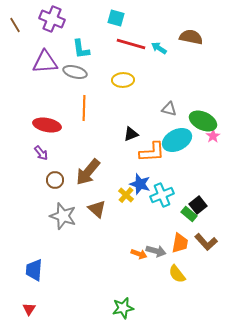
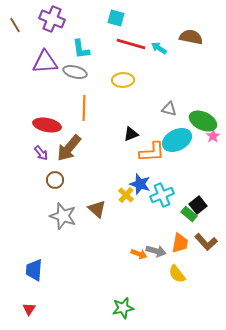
brown arrow: moved 19 px left, 24 px up
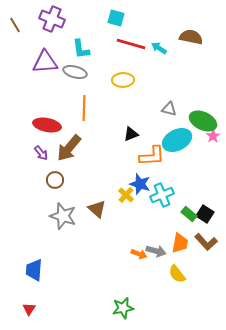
orange L-shape: moved 4 px down
black square: moved 7 px right, 9 px down; rotated 18 degrees counterclockwise
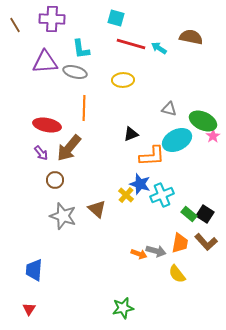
purple cross: rotated 20 degrees counterclockwise
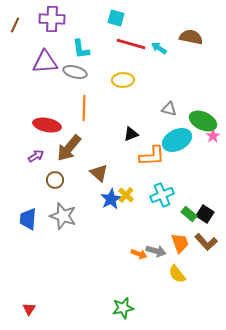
brown line: rotated 56 degrees clockwise
purple arrow: moved 5 px left, 3 px down; rotated 84 degrees counterclockwise
blue star: moved 29 px left, 15 px down; rotated 25 degrees clockwise
brown triangle: moved 2 px right, 36 px up
orange trapezoid: rotated 30 degrees counterclockwise
blue trapezoid: moved 6 px left, 51 px up
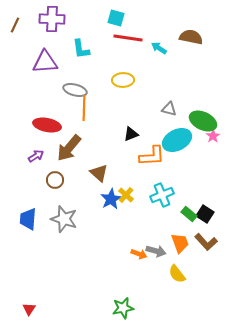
red line: moved 3 px left, 6 px up; rotated 8 degrees counterclockwise
gray ellipse: moved 18 px down
gray star: moved 1 px right, 3 px down
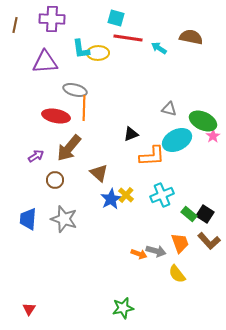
brown line: rotated 14 degrees counterclockwise
yellow ellipse: moved 25 px left, 27 px up
red ellipse: moved 9 px right, 9 px up
brown L-shape: moved 3 px right, 1 px up
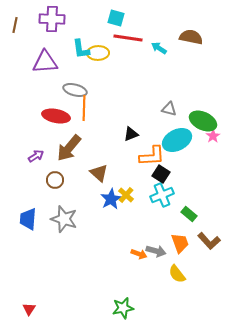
black square: moved 44 px left, 40 px up
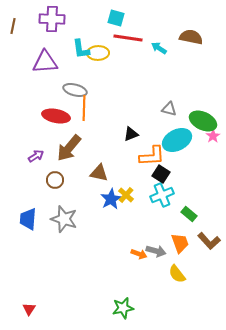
brown line: moved 2 px left, 1 px down
brown triangle: rotated 30 degrees counterclockwise
